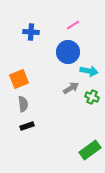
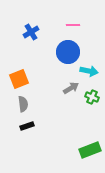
pink line: rotated 32 degrees clockwise
blue cross: rotated 35 degrees counterclockwise
green rectangle: rotated 15 degrees clockwise
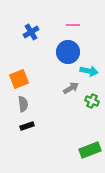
green cross: moved 4 px down
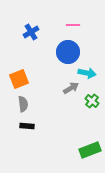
cyan arrow: moved 2 px left, 2 px down
green cross: rotated 16 degrees clockwise
black rectangle: rotated 24 degrees clockwise
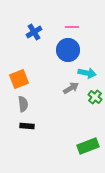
pink line: moved 1 px left, 2 px down
blue cross: moved 3 px right
blue circle: moved 2 px up
green cross: moved 3 px right, 4 px up
green rectangle: moved 2 px left, 4 px up
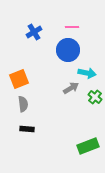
black rectangle: moved 3 px down
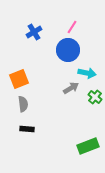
pink line: rotated 56 degrees counterclockwise
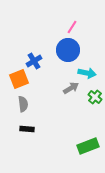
blue cross: moved 29 px down
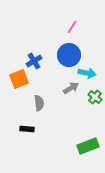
blue circle: moved 1 px right, 5 px down
gray semicircle: moved 16 px right, 1 px up
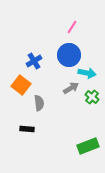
orange square: moved 2 px right, 6 px down; rotated 30 degrees counterclockwise
green cross: moved 3 px left
